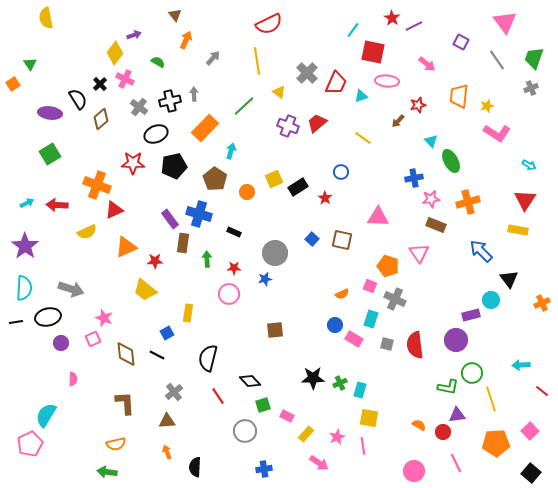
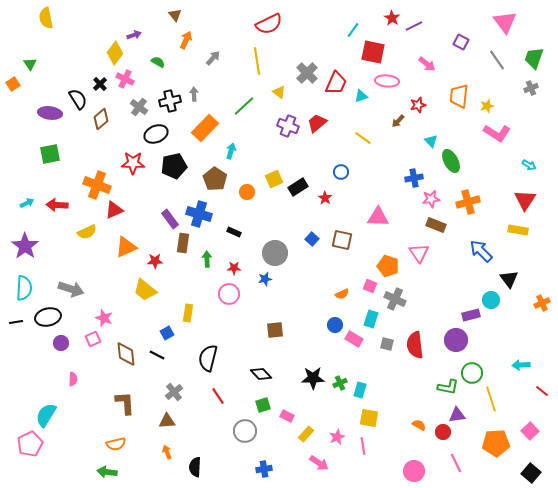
green square at (50, 154): rotated 20 degrees clockwise
black diamond at (250, 381): moved 11 px right, 7 px up
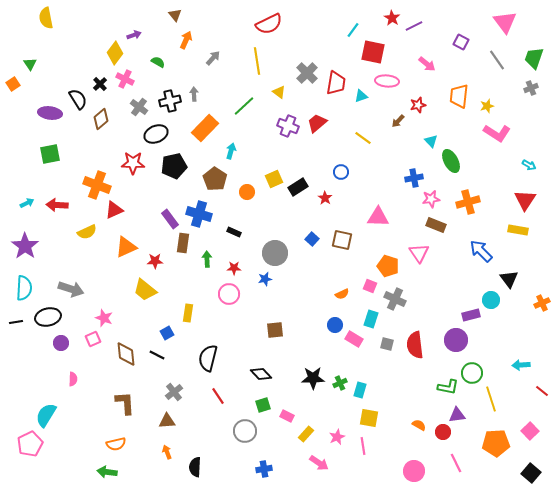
red trapezoid at (336, 83): rotated 15 degrees counterclockwise
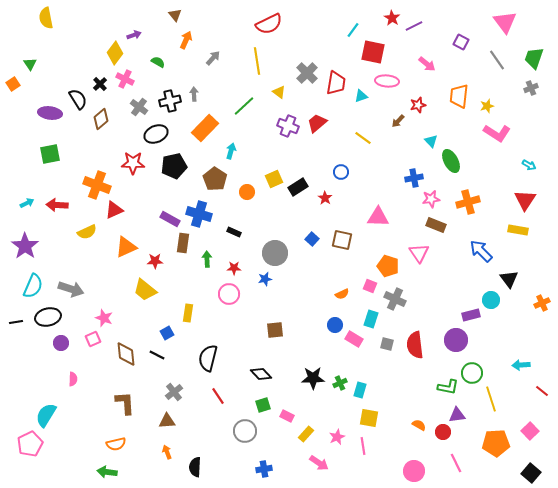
purple rectangle at (170, 219): rotated 24 degrees counterclockwise
cyan semicircle at (24, 288): moved 9 px right, 2 px up; rotated 20 degrees clockwise
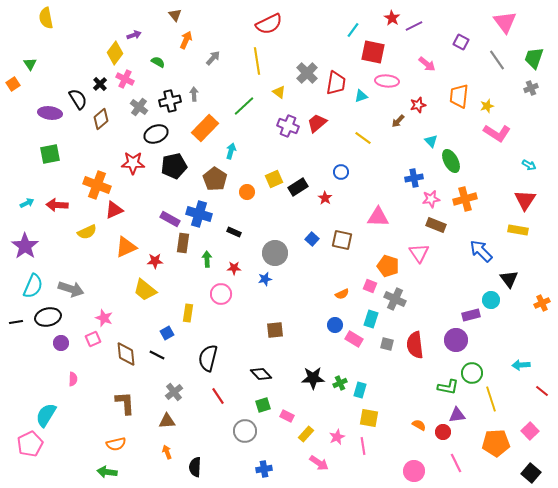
orange cross at (468, 202): moved 3 px left, 3 px up
pink circle at (229, 294): moved 8 px left
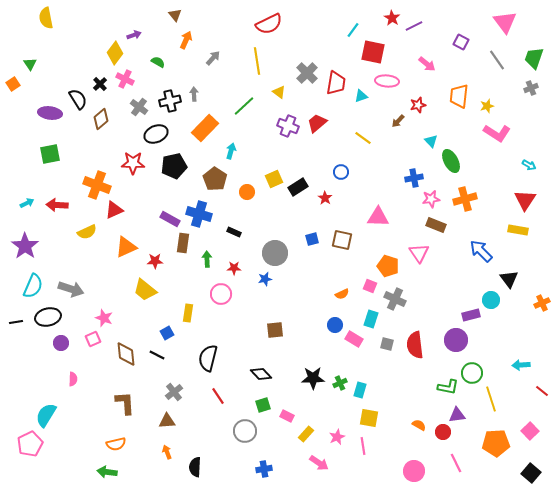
blue square at (312, 239): rotated 32 degrees clockwise
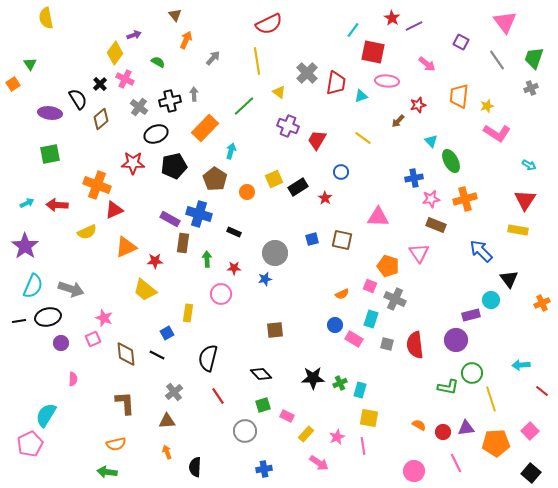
red trapezoid at (317, 123): moved 17 px down; rotated 20 degrees counterclockwise
black line at (16, 322): moved 3 px right, 1 px up
purple triangle at (457, 415): moved 9 px right, 13 px down
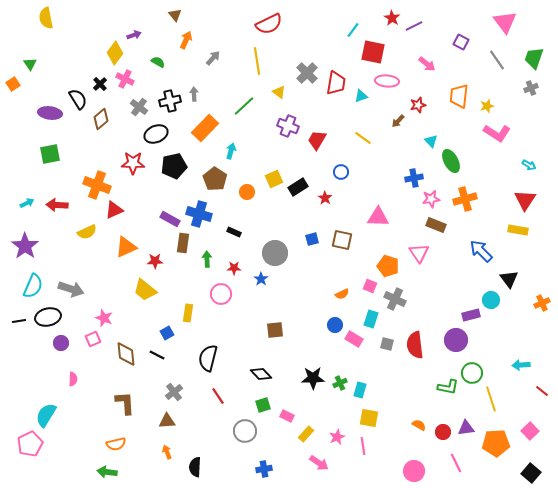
blue star at (265, 279): moved 4 px left; rotated 24 degrees counterclockwise
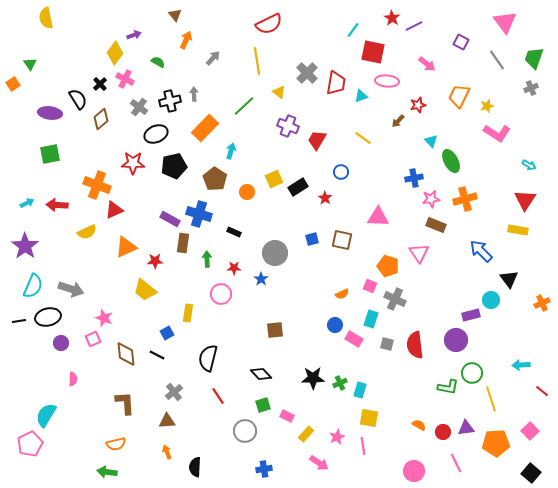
orange trapezoid at (459, 96): rotated 20 degrees clockwise
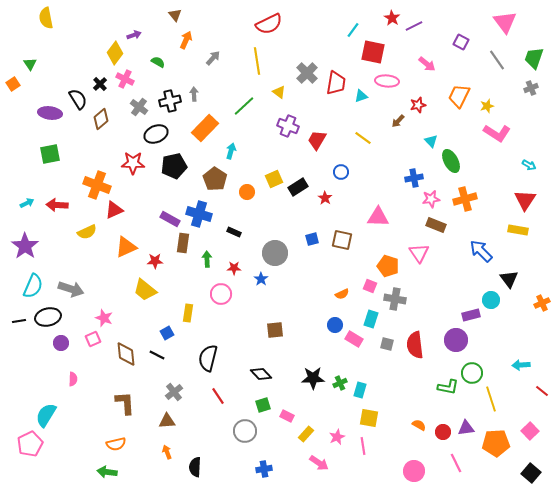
gray cross at (395, 299): rotated 15 degrees counterclockwise
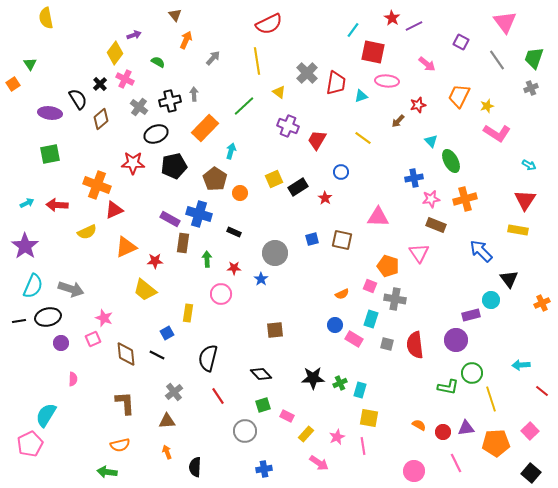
orange circle at (247, 192): moved 7 px left, 1 px down
orange semicircle at (116, 444): moved 4 px right, 1 px down
